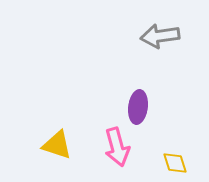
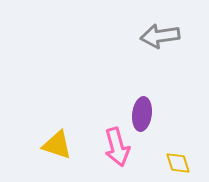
purple ellipse: moved 4 px right, 7 px down
yellow diamond: moved 3 px right
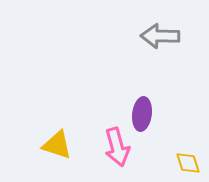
gray arrow: rotated 9 degrees clockwise
yellow diamond: moved 10 px right
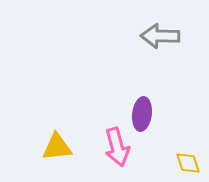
yellow triangle: moved 2 px down; rotated 24 degrees counterclockwise
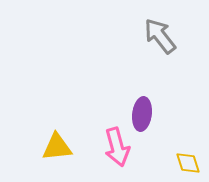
gray arrow: rotated 51 degrees clockwise
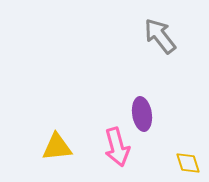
purple ellipse: rotated 16 degrees counterclockwise
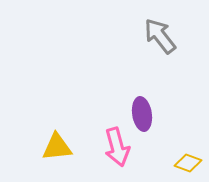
yellow diamond: rotated 52 degrees counterclockwise
